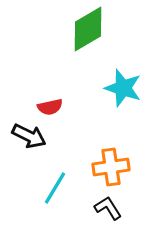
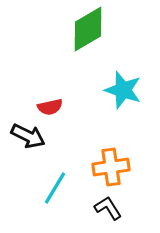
cyan star: moved 2 px down
black arrow: moved 1 px left
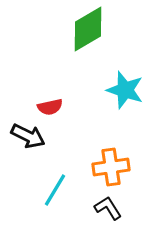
cyan star: moved 2 px right
cyan line: moved 2 px down
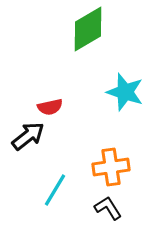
cyan star: moved 2 px down
black arrow: rotated 64 degrees counterclockwise
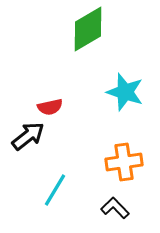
orange cross: moved 13 px right, 5 px up
black L-shape: moved 7 px right; rotated 12 degrees counterclockwise
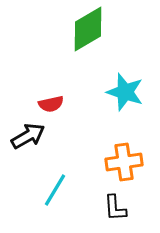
red semicircle: moved 1 px right, 3 px up
black arrow: rotated 8 degrees clockwise
black L-shape: rotated 140 degrees counterclockwise
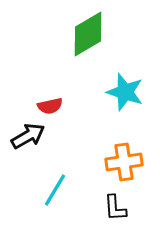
green diamond: moved 5 px down
red semicircle: moved 1 px left, 2 px down
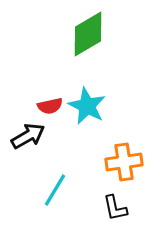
cyan star: moved 38 px left, 14 px down; rotated 9 degrees clockwise
black L-shape: rotated 8 degrees counterclockwise
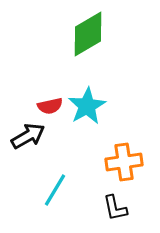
cyan star: rotated 15 degrees clockwise
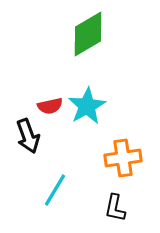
black arrow: rotated 100 degrees clockwise
orange cross: moved 1 px left, 4 px up
black L-shape: rotated 24 degrees clockwise
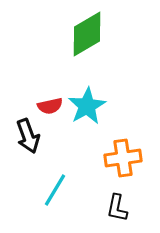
green diamond: moved 1 px left
black L-shape: moved 2 px right
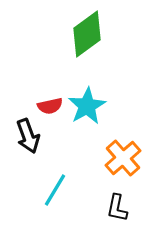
green diamond: rotated 6 degrees counterclockwise
orange cross: rotated 33 degrees counterclockwise
